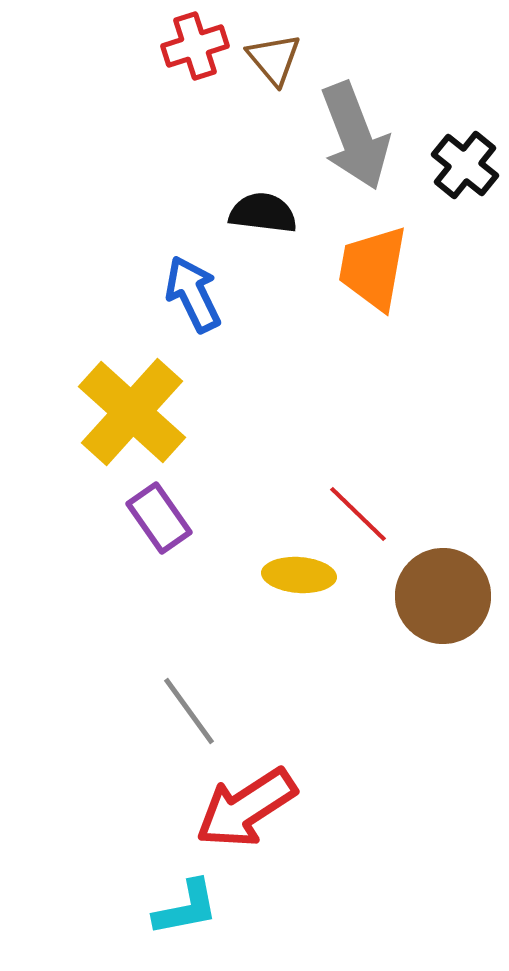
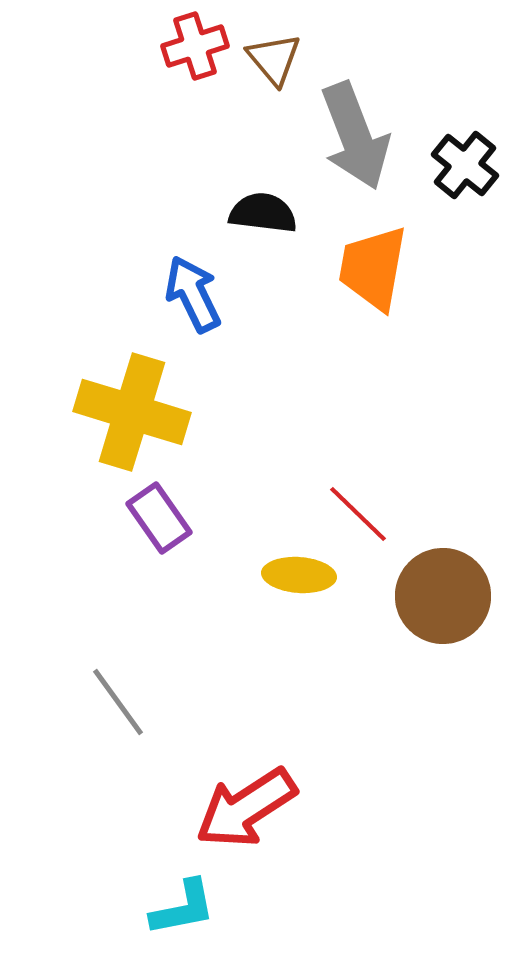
yellow cross: rotated 25 degrees counterclockwise
gray line: moved 71 px left, 9 px up
cyan L-shape: moved 3 px left
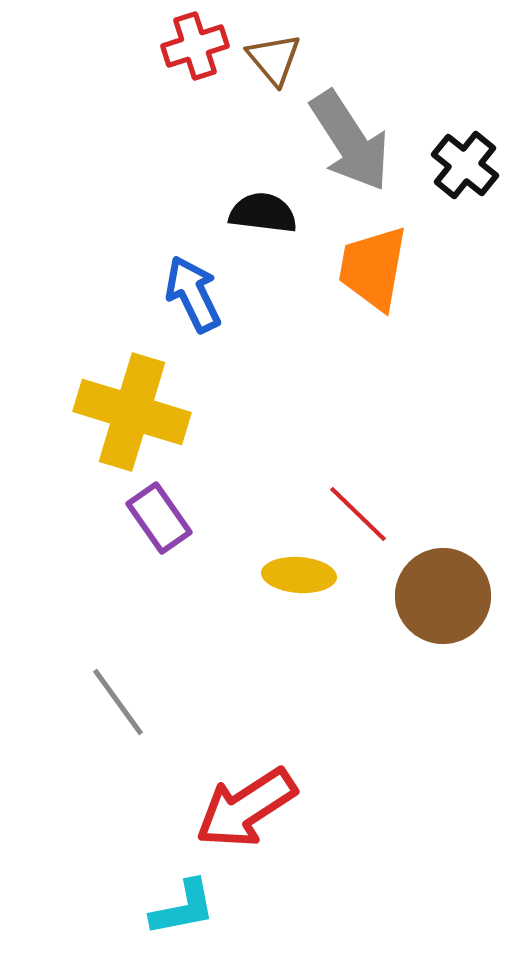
gray arrow: moved 5 px left, 5 px down; rotated 12 degrees counterclockwise
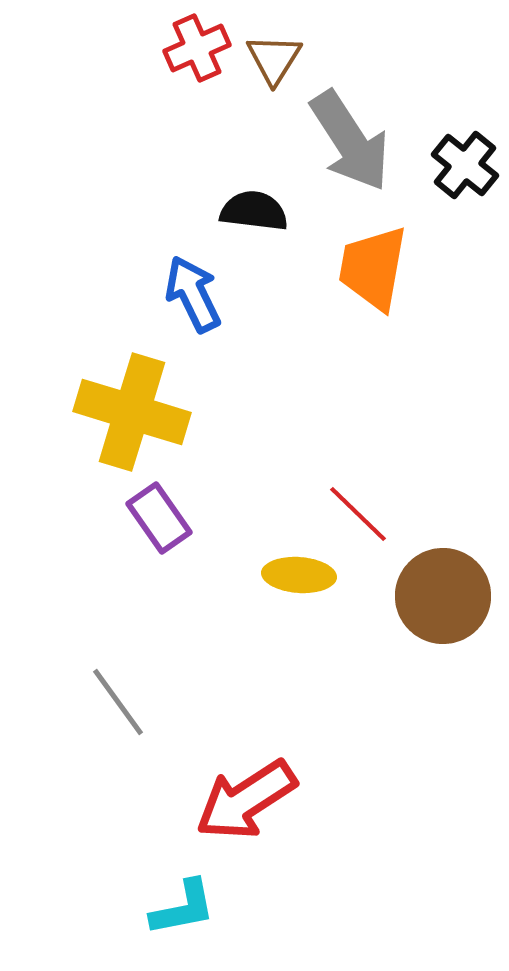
red cross: moved 2 px right, 2 px down; rotated 6 degrees counterclockwise
brown triangle: rotated 12 degrees clockwise
black semicircle: moved 9 px left, 2 px up
red arrow: moved 8 px up
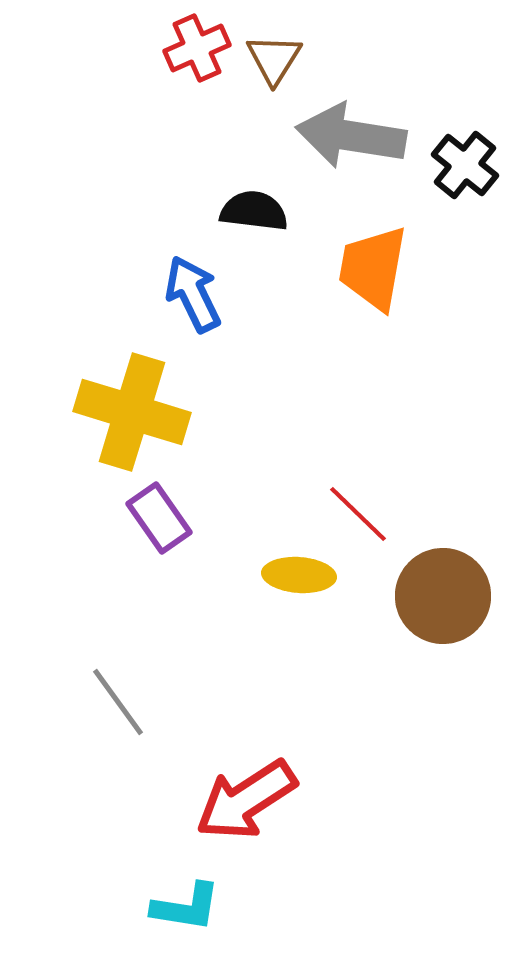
gray arrow: moved 1 px right, 5 px up; rotated 132 degrees clockwise
cyan L-shape: moved 3 px right, 1 px up; rotated 20 degrees clockwise
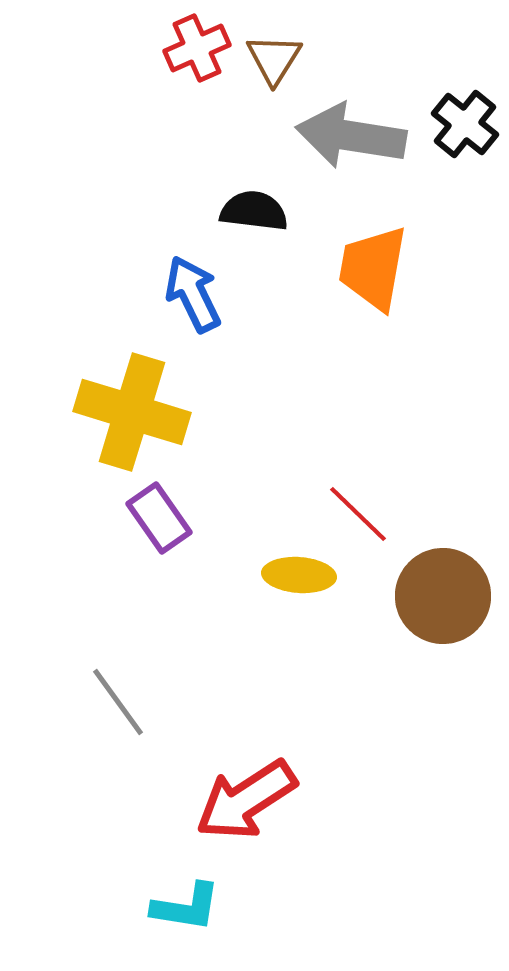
black cross: moved 41 px up
